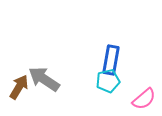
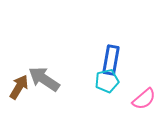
cyan pentagon: moved 1 px left
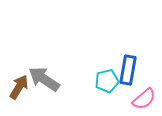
blue rectangle: moved 17 px right, 10 px down
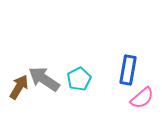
cyan pentagon: moved 28 px left, 2 px up; rotated 15 degrees counterclockwise
pink semicircle: moved 2 px left, 1 px up
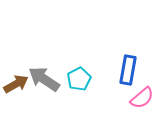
brown arrow: moved 3 px left, 3 px up; rotated 30 degrees clockwise
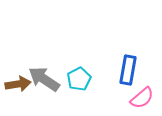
brown arrow: moved 2 px right; rotated 20 degrees clockwise
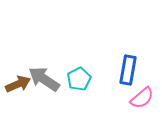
brown arrow: rotated 15 degrees counterclockwise
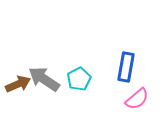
blue rectangle: moved 2 px left, 3 px up
pink semicircle: moved 5 px left, 1 px down
